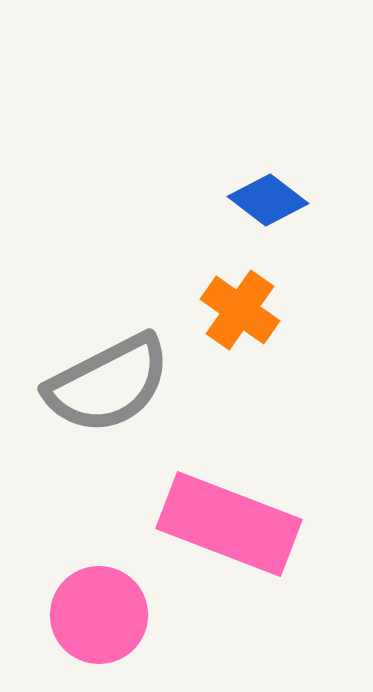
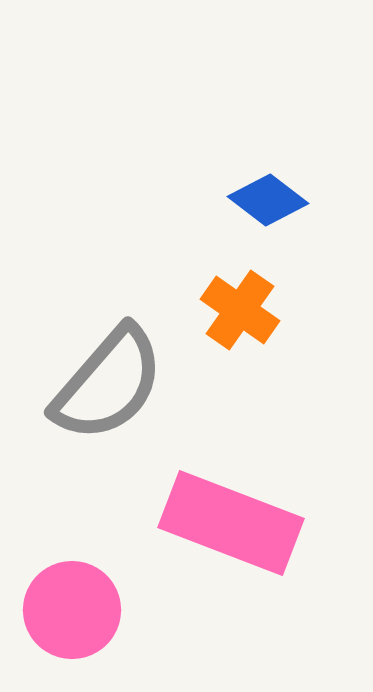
gray semicircle: rotated 22 degrees counterclockwise
pink rectangle: moved 2 px right, 1 px up
pink circle: moved 27 px left, 5 px up
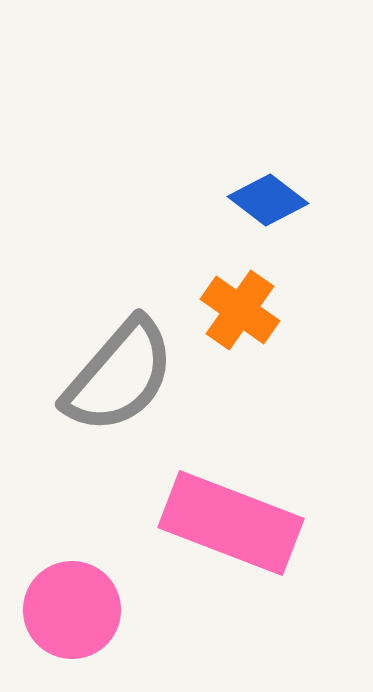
gray semicircle: moved 11 px right, 8 px up
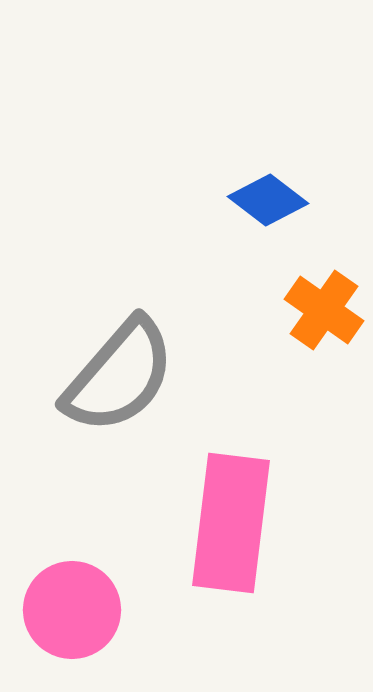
orange cross: moved 84 px right
pink rectangle: rotated 76 degrees clockwise
